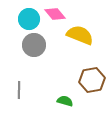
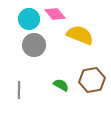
green semicircle: moved 4 px left, 16 px up; rotated 14 degrees clockwise
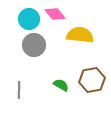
yellow semicircle: rotated 16 degrees counterclockwise
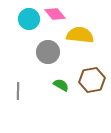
gray circle: moved 14 px right, 7 px down
gray line: moved 1 px left, 1 px down
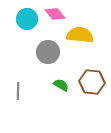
cyan circle: moved 2 px left
brown hexagon: moved 2 px down; rotated 15 degrees clockwise
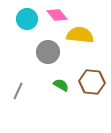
pink diamond: moved 2 px right, 1 px down
gray line: rotated 24 degrees clockwise
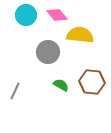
cyan circle: moved 1 px left, 4 px up
gray line: moved 3 px left
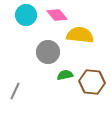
green semicircle: moved 4 px right, 10 px up; rotated 42 degrees counterclockwise
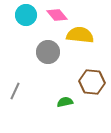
green semicircle: moved 27 px down
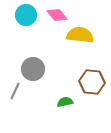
gray circle: moved 15 px left, 17 px down
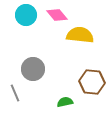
gray line: moved 2 px down; rotated 48 degrees counterclockwise
